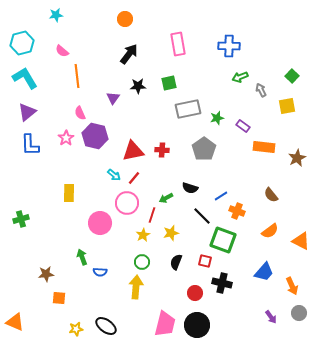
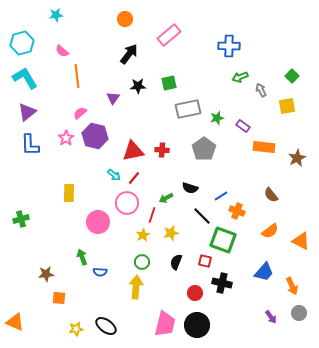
pink rectangle at (178, 44): moved 9 px left, 9 px up; rotated 60 degrees clockwise
pink semicircle at (80, 113): rotated 72 degrees clockwise
pink circle at (100, 223): moved 2 px left, 1 px up
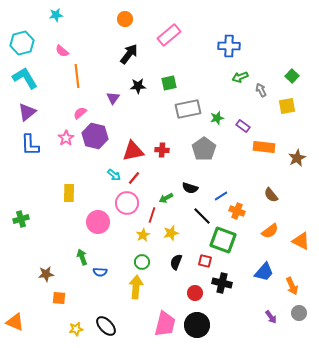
black ellipse at (106, 326): rotated 10 degrees clockwise
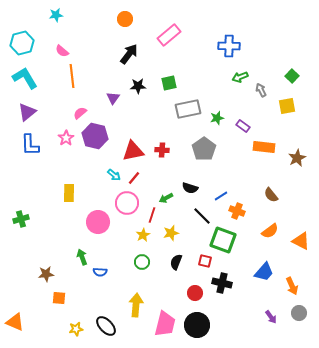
orange line at (77, 76): moved 5 px left
yellow arrow at (136, 287): moved 18 px down
